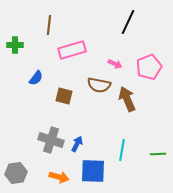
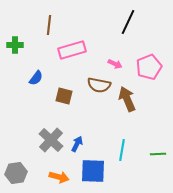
gray cross: rotated 25 degrees clockwise
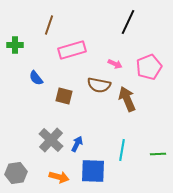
brown line: rotated 12 degrees clockwise
blue semicircle: rotated 105 degrees clockwise
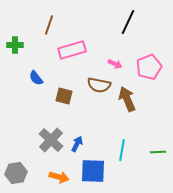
green line: moved 2 px up
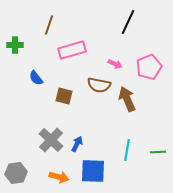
cyan line: moved 5 px right
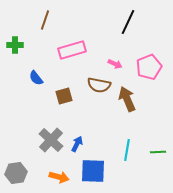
brown line: moved 4 px left, 5 px up
brown square: rotated 30 degrees counterclockwise
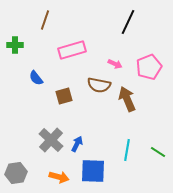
green line: rotated 35 degrees clockwise
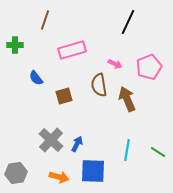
brown semicircle: rotated 70 degrees clockwise
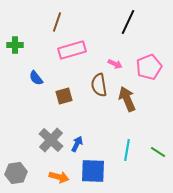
brown line: moved 12 px right, 2 px down
